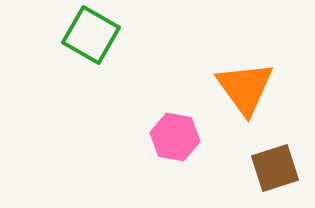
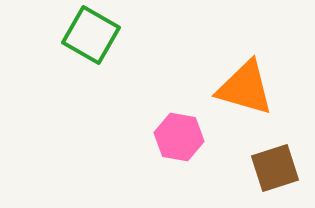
orange triangle: rotated 38 degrees counterclockwise
pink hexagon: moved 4 px right
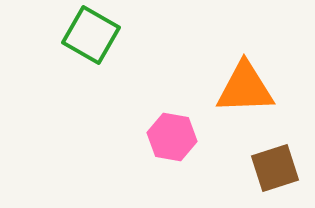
orange triangle: rotated 18 degrees counterclockwise
pink hexagon: moved 7 px left
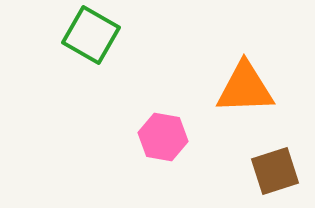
pink hexagon: moved 9 px left
brown square: moved 3 px down
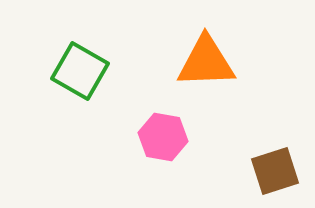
green square: moved 11 px left, 36 px down
orange triangle: moved 39 px left, 26 px up
